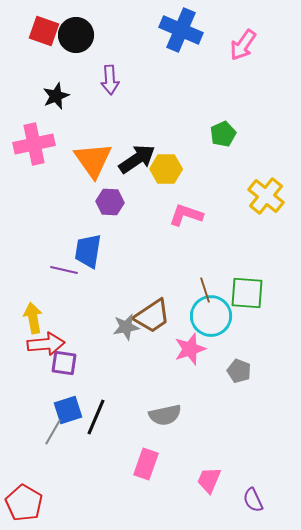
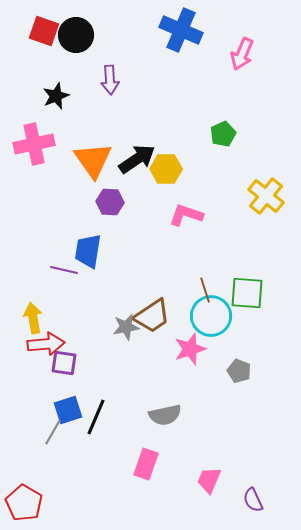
pink arrow: moved 1 px left, 9 px down; rotated 12 degrees counterclockwise
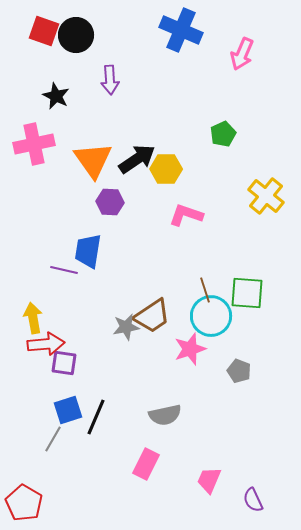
black star: rotated 24 degrees counterclockwise
gray line: moved 7 px down
pink rectangle: rotated 8 degrees clockwise
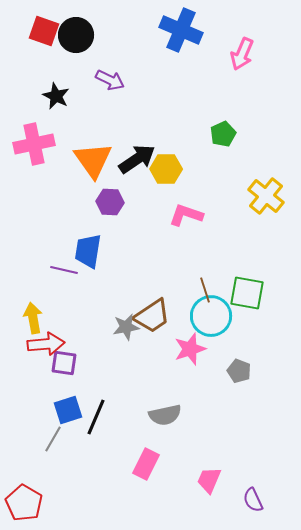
purple arrow: rotated 60 degrees counterclockwise
green square: rotated 6 degrees clockwise
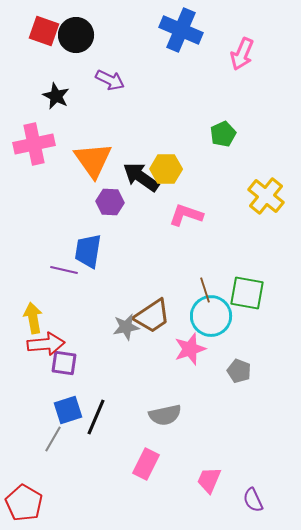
black arrow: moved 4 px right, 18 px down; rotated 111 degrees counterclockwise
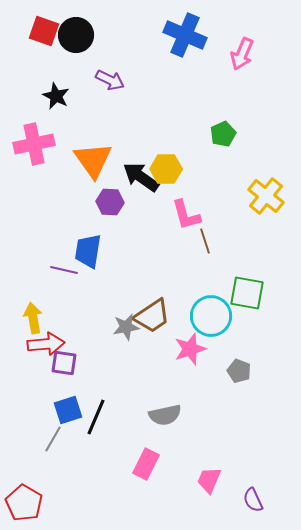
blue cross: moved 4 px right, 5 px down
pink L-shape: rotated 124 degrees counterclockwise
brown line: moved 49 px up
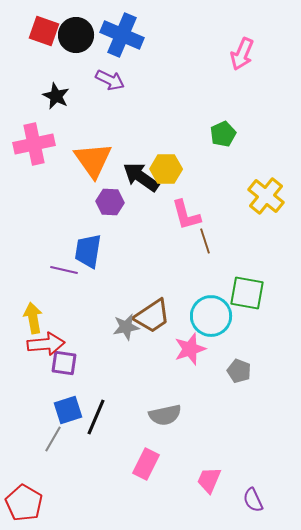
blue cross: moved 63 px left
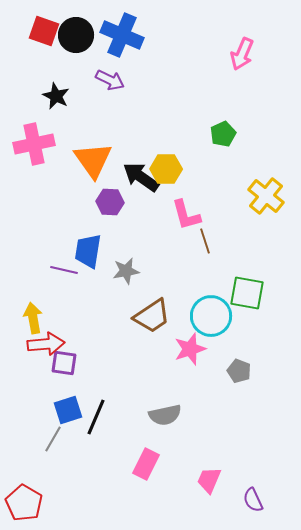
gray star: moved 56 px up
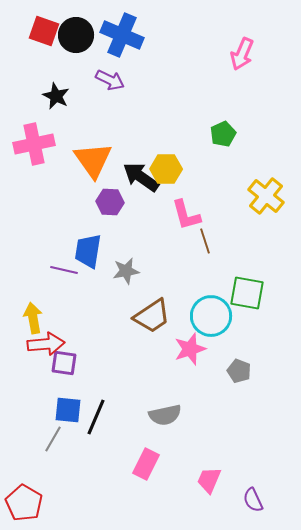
blue square: rotated 24 degrees clockwise
